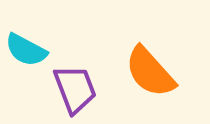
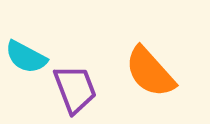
cyan semicircle: moved 7 px down
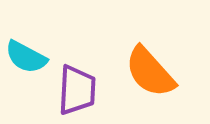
purple trapezoid: moved 2 px right, 1 px down; rotated 24 degrees clockwise
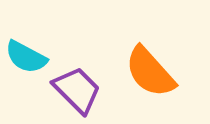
purple trapezoid: rotated 48 degrees counterclockwise
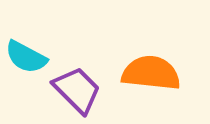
orange semicircle: moved 1 px right, 1 px down; rotated 138 degrees clockwise
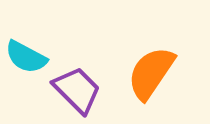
orange semicircle: rotated 62 degrees counterclockwise
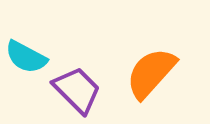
orange semicircle: rotated 8 degrees clockwise
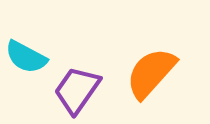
purple trapezoid: rotated 100 degrees counterclockwise
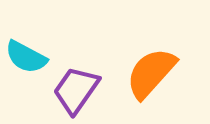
purple trapezoid: moved 1 px left
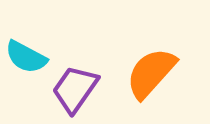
purple trapezoid: moved 1 px left, 1 px up
